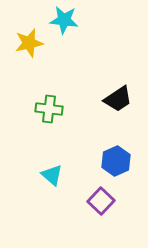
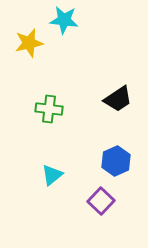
cyan triangle: rotated 40 degrees clockwise
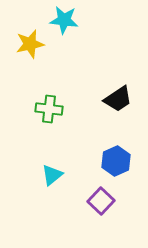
yellow star: moved 1 px right, 1 px down
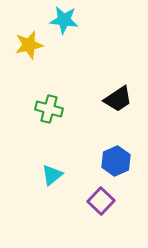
yellow star: moved 1 px left, 1 px down
green cross: rotated 8 degrees clockwise
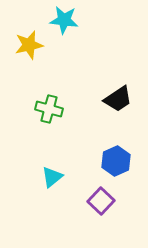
cyan triangle: moved 2 px down
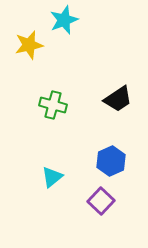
cyan star: rotated 28 degrees counterclockwise
green cross: moved 4 px right, 4 px up
blue hexagon: moved 5 px left
